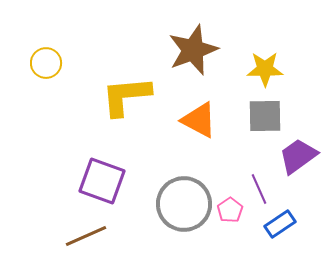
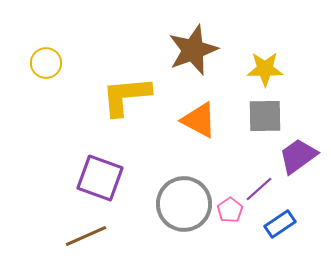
purple square: moved 2 px left, 3 px up
purple line: rotated 72 degrees clockwise
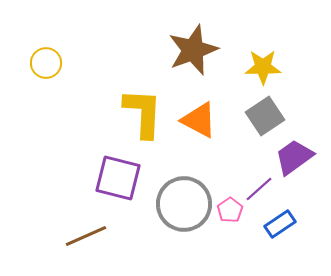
yellow star: moved 2 px left, 2 px up
yellow L-shape: moved 17 px right, 17 px down; rotated 98 degrees clockwise
gray square: rotated 33 degrees counterclockwise
purple trapezoid: moved 4 px left, 1 px down
purple square: moved 18 px right; rotated 6 degrees counterclockwise
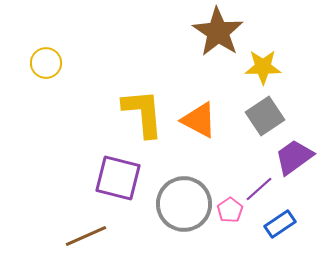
brown star: moved 25 px right, 18 px up; rotated 18 degrees counterclockwise
yellow L-shape: rotated 8 degrees counterclockwise
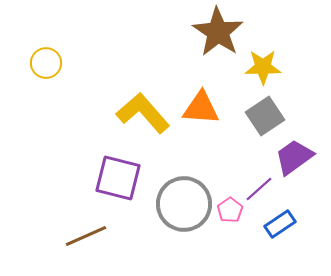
yellow L-shape: rotated 36 degrees counterclockwise
orange triangle: moved 2 px right, 12 px up; rotated 24 degrees counterclockwise
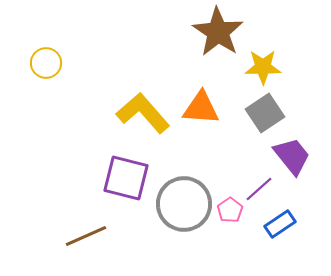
gray square: moved 3 px up
purple trapezoid: moved 2 px left, 1 px up; rotated 87 degrees clockwise
purple square: moved 8 px right
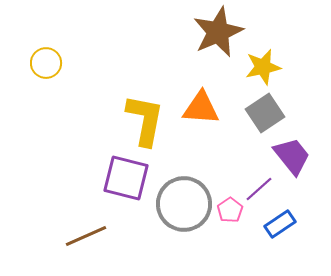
brown star: rotated 15 degrees clockwise
yellow star: rotated 12 degrees counterclockwise
yellow L-shape: moved 2 px right, 7 px down; rotated 52 degrees clockwise
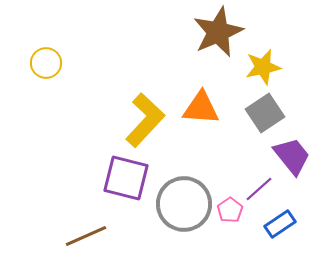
yellow L-shape: rotated 32 degrees clockwise
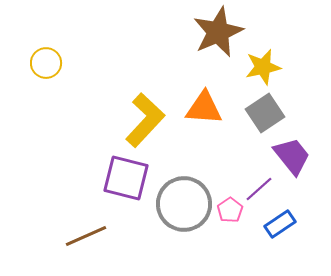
orange triangle: moved 3 px right
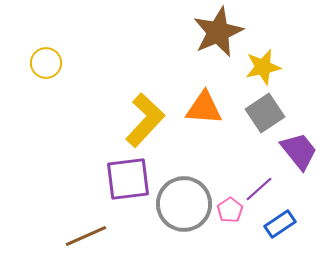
purple trapezoid: moved 7 px right, 5 px up
purple square: moved 2 px right, 1 px down; rotated 21 degrees counterclockwise
